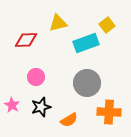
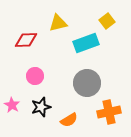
yellow square: moved 4 px up
pink circle: moved 1 px left, 1 px up
orange cross: rotated 15 degrees counterclockwise
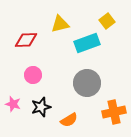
yellow triangle: moved 2 px right, 1 px down
cyan rectangle: moved 1 px right
pink circle: moved 2 px left, 1 px up
pink star: moved 1 px right, 1 px up; rotated 14 degrees counterclockwise
orange cross: moved 5 px right
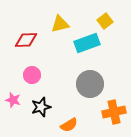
yellow square: moved 2 px left
pink circle: moved 1 px left
gray circle: moved 3 px right, 1 px down
pink star: moved 4 px up
orange semicircle: moved 5 px down
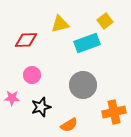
gray circle: moved 7 px left, 1 px down
pink star: moved 1 px left, 2 px up; rotated 14 degrees counterclockwise
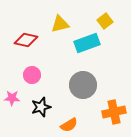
red diamond: rotated 15 degrees clockwise
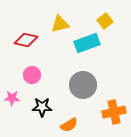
black star: moved 1 px right; rotated 18 degrees clockwise
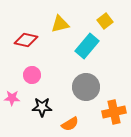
cyan rectangle: moved 3 px down; rotated 30 degrees counterclockwise
gray circle: moved 3 px right, 2 px down
orange semicircle: moved 1 px right, 1 px up
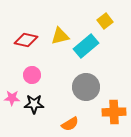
yellow triangle: moved 12 px down
cyan rectangle: moved 1 px left; rotated 10 degrees clockwise
black star: moved 8 px left, 3 px up
orange cross: rotated 10 degrees clockwise
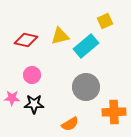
yellow square: rotated 14 degrees clockwise
